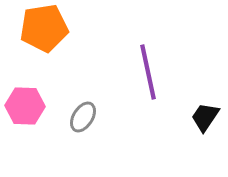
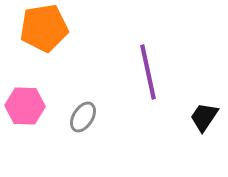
black trapezoid: moved 1 px left
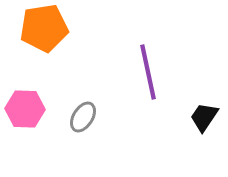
pink hexagon: moved 3 px down
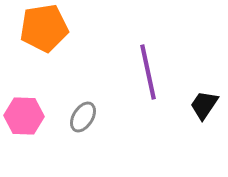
pink hexagon: moved 1 px left, 7 px down
black trapezoid: moved 12 px up
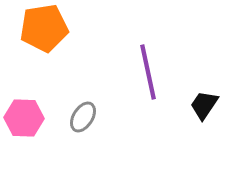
pink hexagon: moved 2 px down
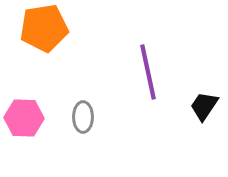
black trapezoid: moved 1 px down
gray ellipse: rotated 32 degrees counterclockwise
